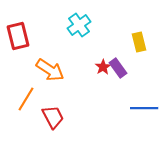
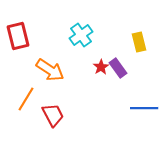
cyan cross: moved 2 px right, 10 px down
red star: moved 2 px left
red trapezoid: moved 2 px up
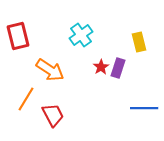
purple rectangle: rotated 54 degrees clockwise
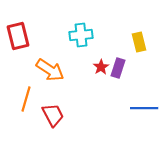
cyan cross: rotated 30 degrees clockwise
orange line: rotated 15 degrees counterclockwise
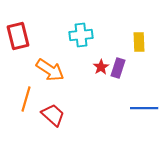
yellow rectangle: rotated 12 degrees clockwise
red trapezoid: rotated 20 degrees counterclockwise
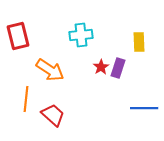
orange line: rotated 10 degrees counterclockwise
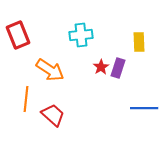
red rectangle: moved 1 px up; rotated 8 degrees counterclockwise
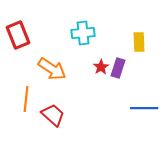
cyan cross: moved 2 px right, 2 px up
orange arrow: moved 2 px right, 1 px up
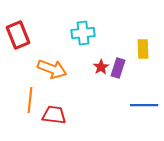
yellow rectangle: moved 4 px right, 7 px down
orange arrow: rotated 12 degrees counterclockwise
orange line: moved 4 px right, 1 px down
blue line: moved 3 px up
red trapezoid: moved 1 px right; rotated 35 degrees counterclockwise
